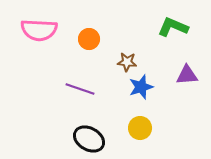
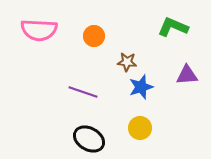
orange circle: moved 5 px right, 3 px up
purple line: moved 3 px right, 3 px down
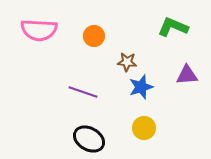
yellow circle: moved 4 px right
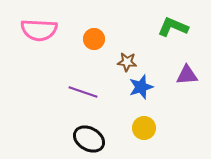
orange circle: moved 3 px down
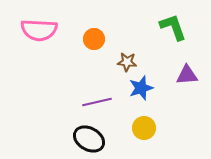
green L-shape: rotated 48 degrees clockwise
blue star: moved 1 px down
purple line: moved 14 px right, 10 px down; rotated 32 degrees counterclockwise
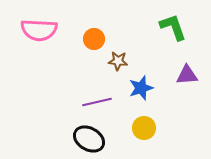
brown star: moved 9 px left, 1 px up
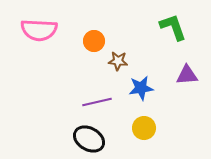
orange circle: moved 2 px down
blue star: rotated 10 degrees clockwise
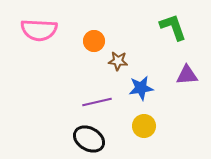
yellow circle: moved 2 px up
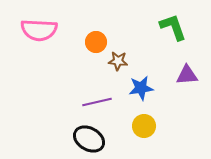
orange circle: moved 2 px right, 1 px down
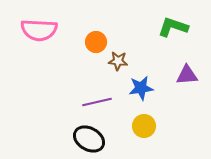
green L-shape: rotated 52 degrees counterclockwise
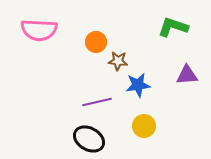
blue star: moved 3 px left, 3 px up
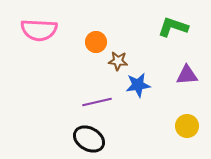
yellow circle: moved 43 px right
